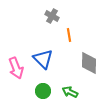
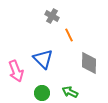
orange line: rotated 16 degrees counterclockwise
pink arrow: moved 3 px down
green circle: moved 1 px left, 2 px down
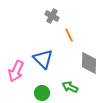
pink arrow: rotated 45 degrees clockwise
green arrow: moved 5 px up
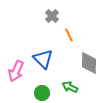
gray cross: rotated 16 degrees clockwise
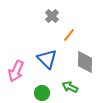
orange line: rotated 64 degrees clockwise
blue triangle: moved 4 px right
gray diamond: moved 4 px left, 1 px up
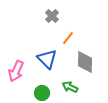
orange line: moved 1 px left, 3 px down
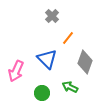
gray diamond: rotated 20 degrees clockwise
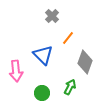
blue triangle: moved 4 px left, 4 px up
pink arrow: rotated 30 degrees counterclockwise
green arrow: rotated 91 degrees clockwise
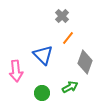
gray cross: moved 10 px right
green arrow: rotated 35 degrees clockwise
